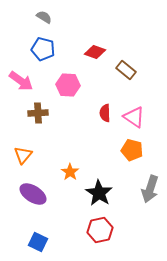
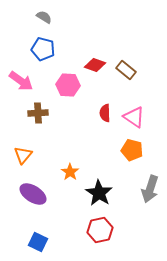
red diamond: moved 13 px down
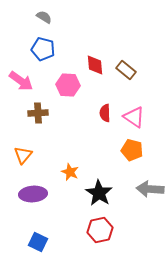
red diamond: rotated 65 degrees clockwise
orange star: rotated 12 degrees counterclockwise
gray arrow: rotated 76 degrees clockwise
purple ellipse: rotated 36 degrees counterclockwise
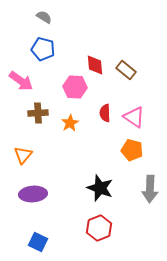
pink hexagon: moved 7 px right, 2 px down
orange star: moved 49 px up; rotated 18 degrees clockwise
gray arrow: rotated 92 degrees counterclockwise
black star: moved 1 px right, 5 px up; rotated 12 degrees counterclockwise
red hexagon: moved 1 px left, 2 px up; rotated 10 degrees counterclockwise
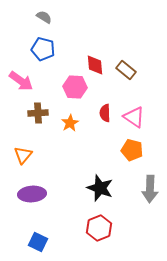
purple ellipse: moved 1 px left
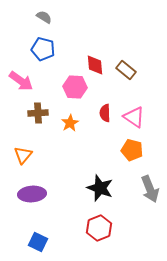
gray arrow: rotated 24 degrees counterclockwise
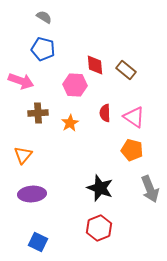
pink arrow: rotated 15 degrees counterclockwise
pink hexagon: moved 2 px up
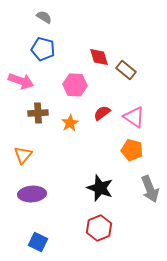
red diamond: moved 4 px right, 8 px up; rotated 10 degrees counterclockwise
red semicircle: moved 3 px left; rotated 54 degrees clockwise
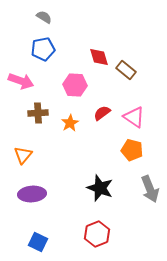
blue pentagon: rotated 25 degrees counterclockwise
red hexagon: moved 2 px left, 6 px down
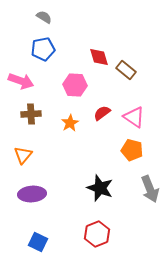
brown cross: moved 7 px left, 1 px down
